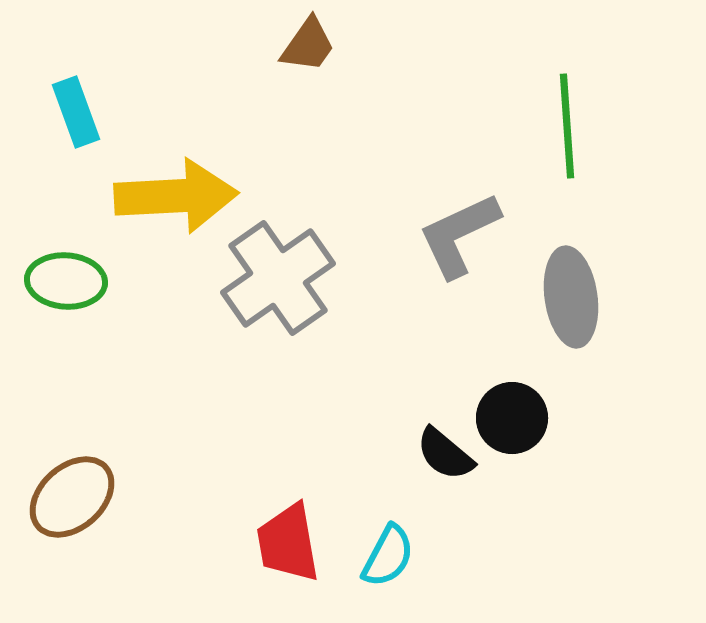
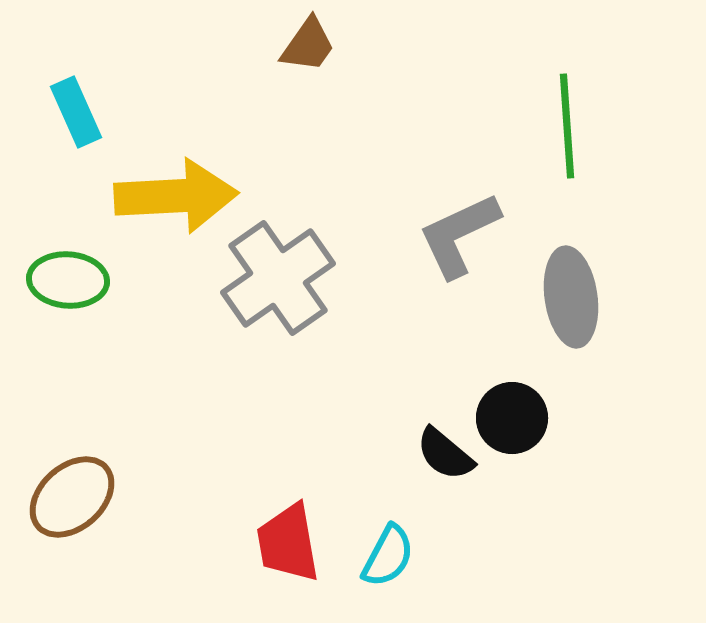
cyan rectangle: rotated 4 degrees counterclockwise
green ellipse: moved 2 px right, 1 px up
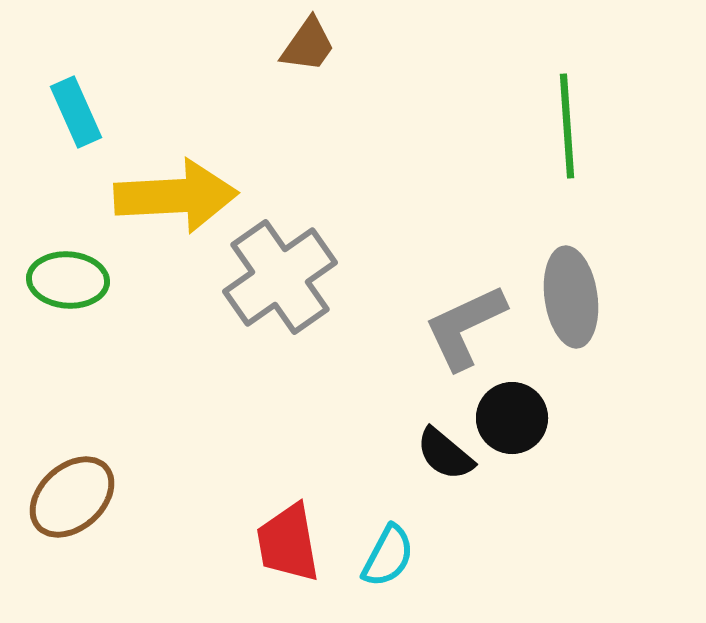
gray L-shape: moved 6 px right, 92 px down
gray cross: moved 2 px right, 1 px up
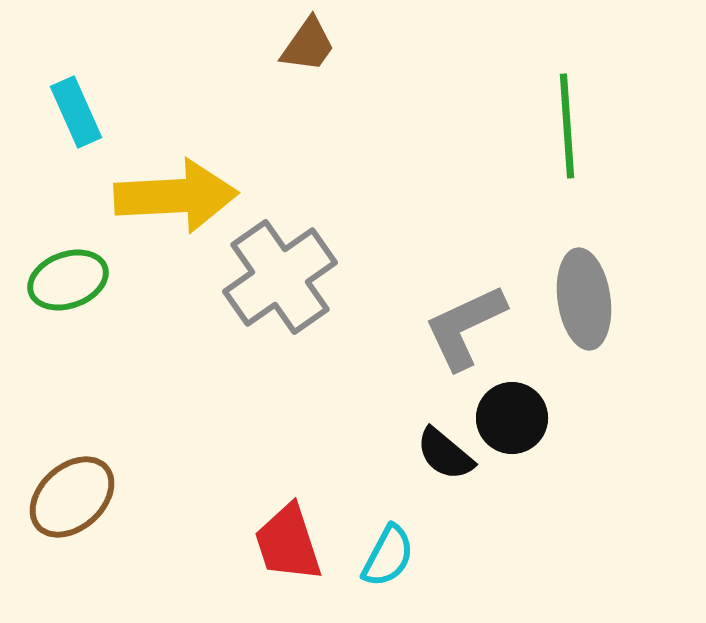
green ellipse: rotated 24 degrees counterclockwise
gray ellipse: moved 13 px right, 2 px down
red trapezoid: rotated 8 degrees counterclockwise
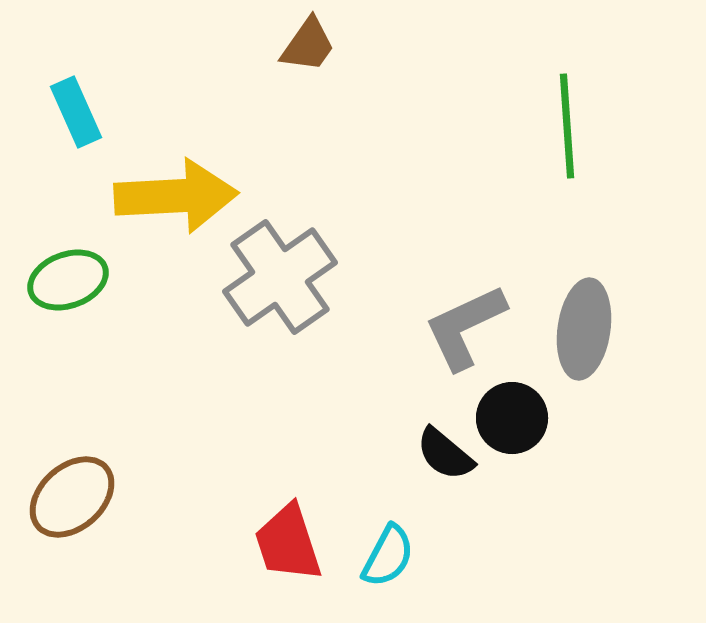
gray ellipse: moved 30 px down; rotated 16 degrees clockwise
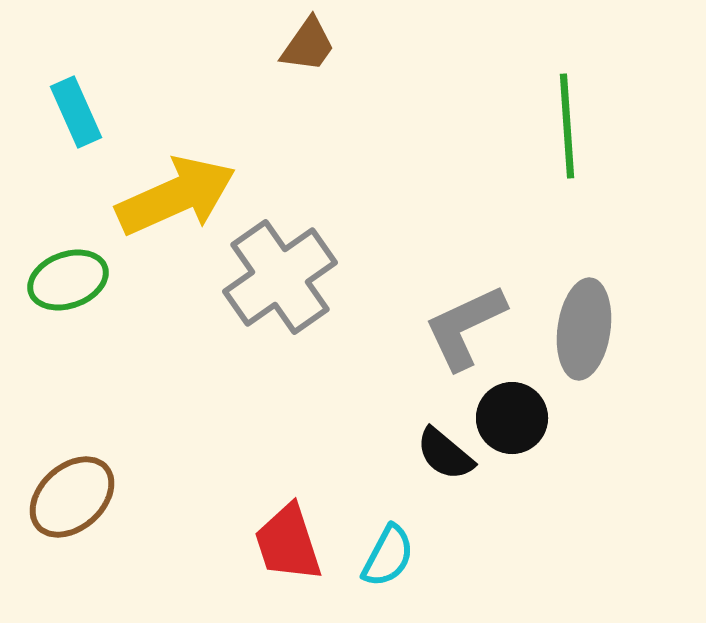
yellow arrow: rotated 21 degrees counterclockwise
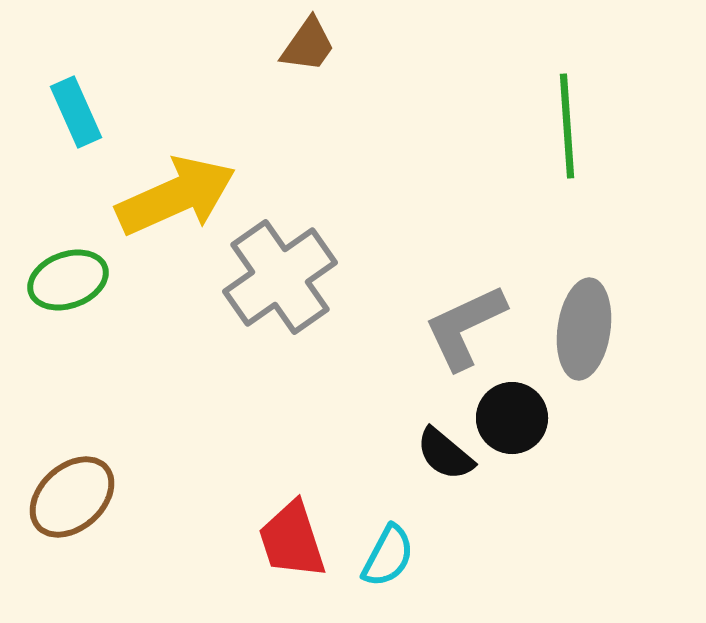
red trapezoid: moved 4 px right, 3 px up
